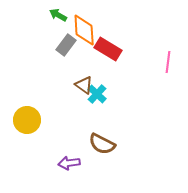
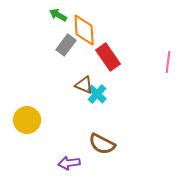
red rectangle: moved 8 px down; rotated 24 degrees clockwise
brown triangle: rotated 12 degrees counterclockwise
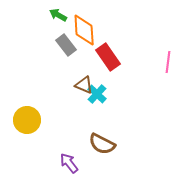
gray rectangle: rotated 75 degrees counterclockwise
purple arrow: rotated 60 degrees clockwise
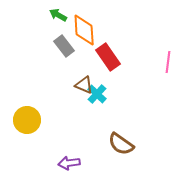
gray rectangle: moved 2 px left, 1 px down
brown semicircle: moved 19 px right; rotated 8 degrees clockwise
purple arrow: rotated 60 degrees counterclockwise
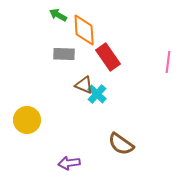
gray rectangle: moved 8 px down; rotated 50 degrees counterclockwise
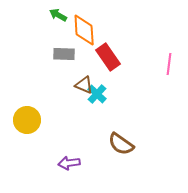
pink line: moved 1 px right, 2 px down
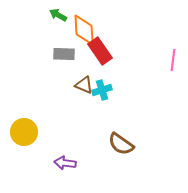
red rectangle: moved 8 px left, 6 px up
pink line: moved 4 px right, 4 px up
cyan cross: moved 5 px right, 4 px up; rotated 30 degrees clockwise
yellow circle: moved 3 px left, 12 px down
purple arrow: moved 4 px left; rotated 15 degrees clockwise
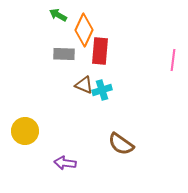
orange diamond: rotated 28 degrees clockwise
red rectangle: rotated 40 degrees clockwise
yellow circle: moved 1 px right, 1 px up
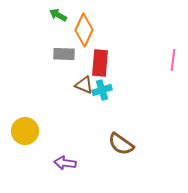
red rectangle: moved 12 px down
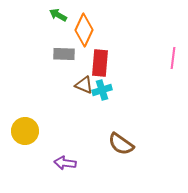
pink line: moved 2 px up
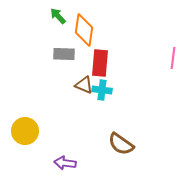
green arrow: moved 1 px down; rotated 18 degrees clockwise
orange diamond: rotated 16 degrees counterclockwise
cyan cross: rotated 24 degrees clockwise
